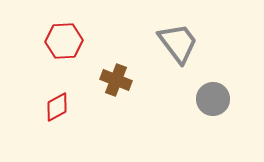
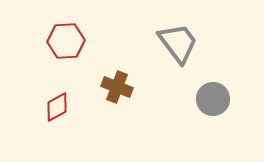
red hexagon: moved 2 px right
brown cross: moved 1 px right, 7 px down
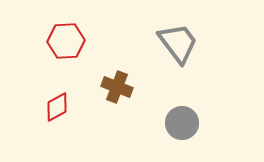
gray circle: moved 31 px left, 24 px down
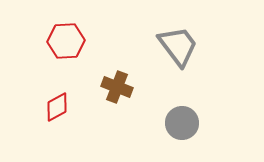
gray trapezoid: moved 3 px down
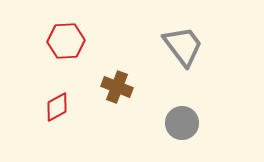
gray trapezoid: moved 5 px right
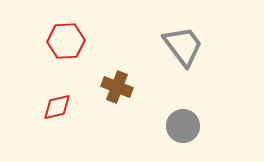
red diamond: rotated 16 degrees clockwise
gray circle: moved 1 px right, 3 px down
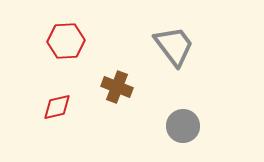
gray trapezoid: moved 9 px left
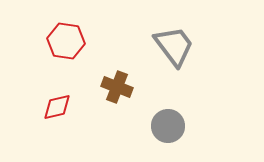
red hexagon: rotated 12 degrees clockwise
gray circle: moved 15 px left
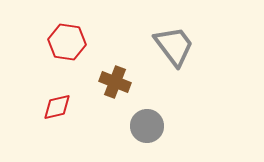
red hexagon: moved 1 px right, 1 px down
brown cross: moved 2 px left, 5 px up
gray circle: moved 21 px left
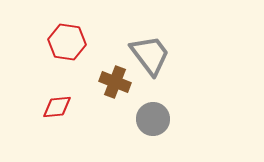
gray trapezoid: moved 24 px left, 9 px down
red diamond: rotated 8 degrees clockwise
gray circle: moved 6 px right, 7 px up
